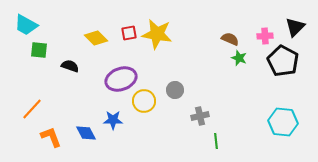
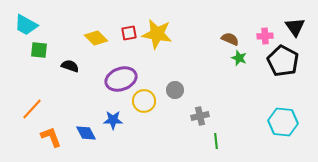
black triangle: rotated 20 degrees counterclockwise
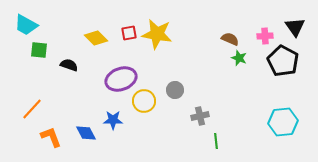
black semicircle: moved 1 px left, 1 px up
cyan hexagon: rotated 12 degrees counterclockwise
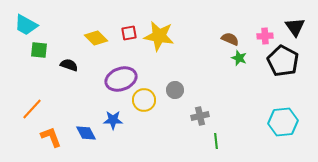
yellow star: moved 2 px right, 2 px down
yellow circle: moved 1 px up
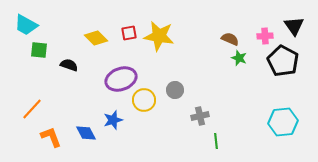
black triangle: moved 1 px left, 1 px up
blue star: rotated 18 degrees counterclockwise
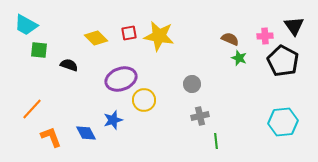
gray circle: moved 17 px right, 6 px up
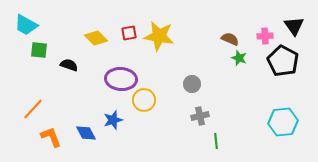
purple ellipse: rotated 24 degrees clockwise
orange line: moved 1 px right
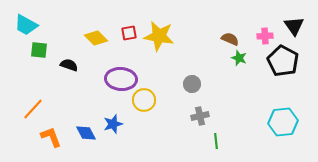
blue star: moved 4 px down
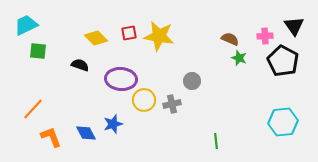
cyan trapezoid: rotated 125 degrees clockwise
green square: moved 1 px left, 1 px down
black semicircle: moved 11 px right
gray circle: moved 3 px up
gray cross: moved 28 px left, 12 px up
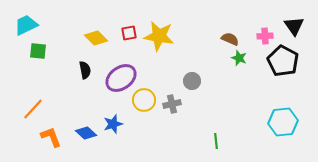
black semicircle: moved 5 px right, 5 px down; rotated 60 degrees clockwise
purple ellipse: moved 1 px up; rotated 40 degrees counterclockwise
blue diamond: rotated 20 degrees counterclockwise
